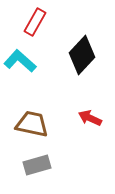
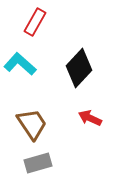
black diamond: moved 3 px left, 13 px down
cyan L-shape: moved 3 px down
brown trapezoid: rotated 44 degrees clockwise
gray rectangle: moved 1 px right, 2 px up
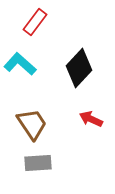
red rectangle: rotated 8 degrees clockwise
red arrow: moved 1 px right, 1 px down
gray rectangle: rotated 12 degrees clockwise
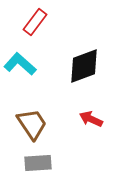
black diamond: moved 5 px right, 2 px up; rotated 27 degrees clockwise
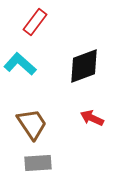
red arrow: moved 1 px right, 1 px up
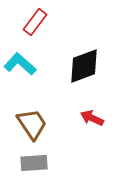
gray rectangle: moved 4 px left
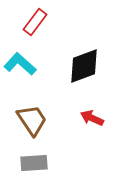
brown trapezoid: moved 4 px up
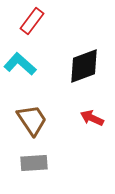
red rectangle: moved 3 px left, 1 px up
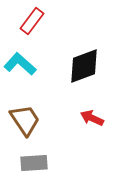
brown trapezoid: moved 7 px left
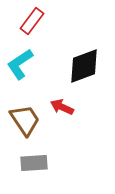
cyan L-shape: rotated 76 degrees counterclockwise
red arrow: moved 30 px left, 11 px up
